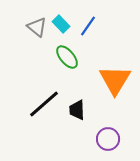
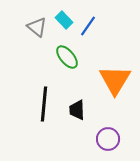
cyan rectangle: moved 3 px right, 4 px up
black line: rotated 44 degrees counterclockwise
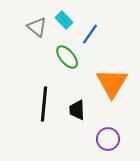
blue line: moved 2 px right, 8 px down
orange triangle: moved 3 px left, 3 px down
